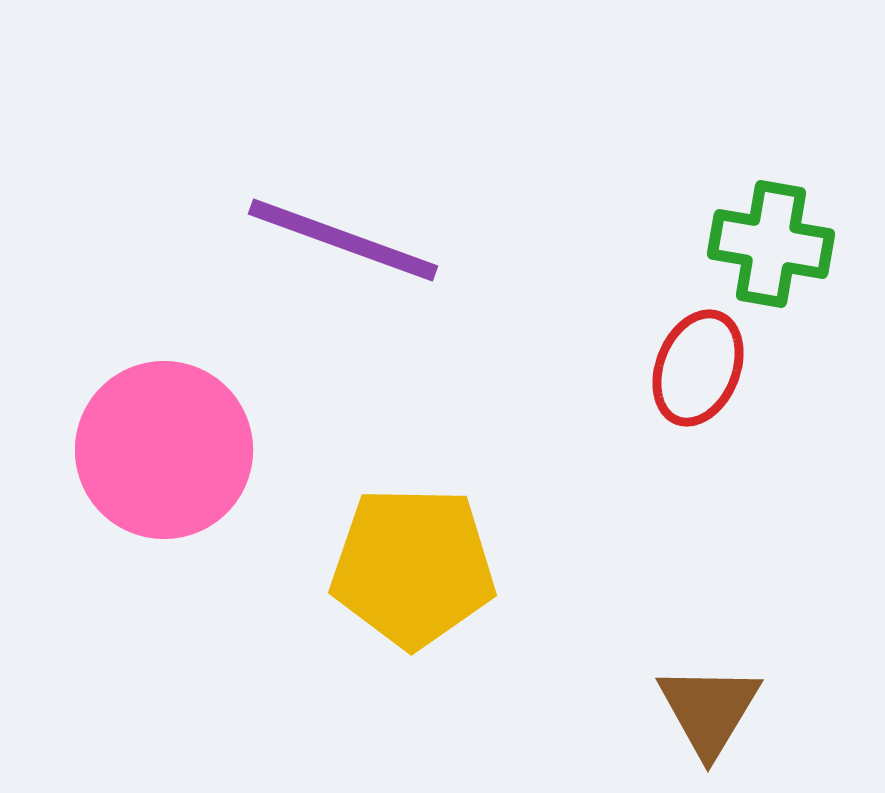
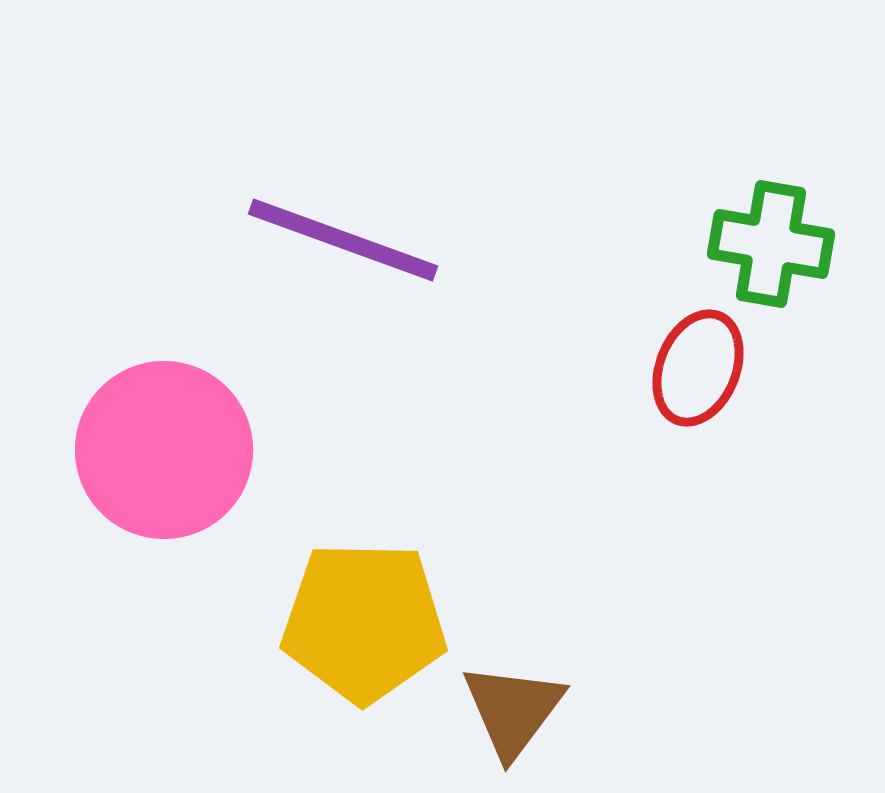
yellow pentagon: moved 49 px left, 55 px down
brown triangle: moved 196 px left; rotated 6 degrees clockwise
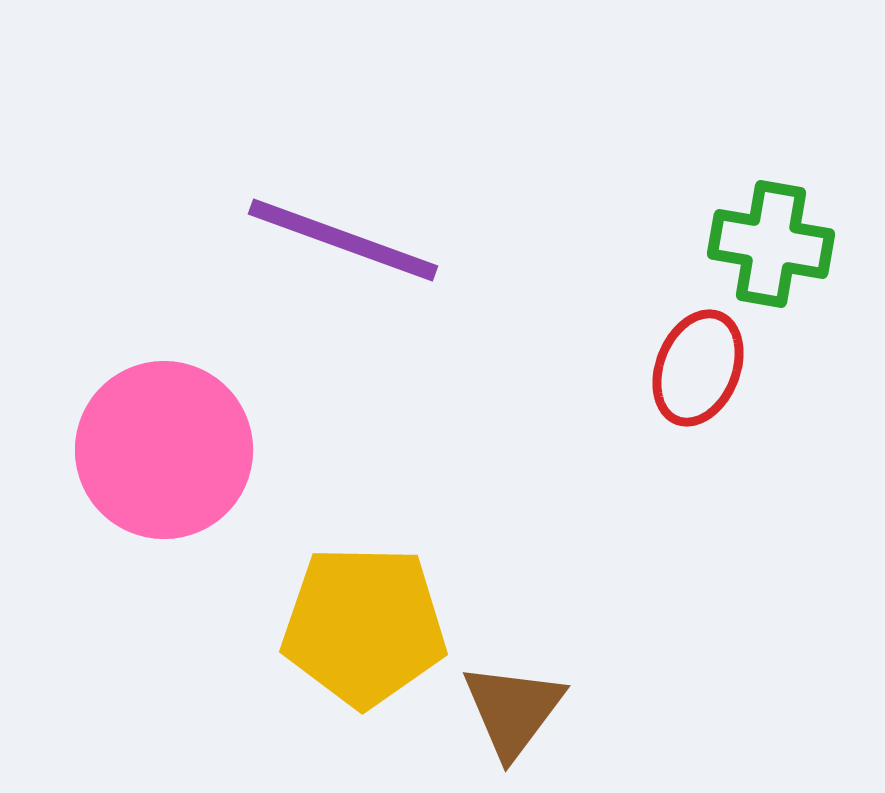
yellow pentagon: moved 4 px down
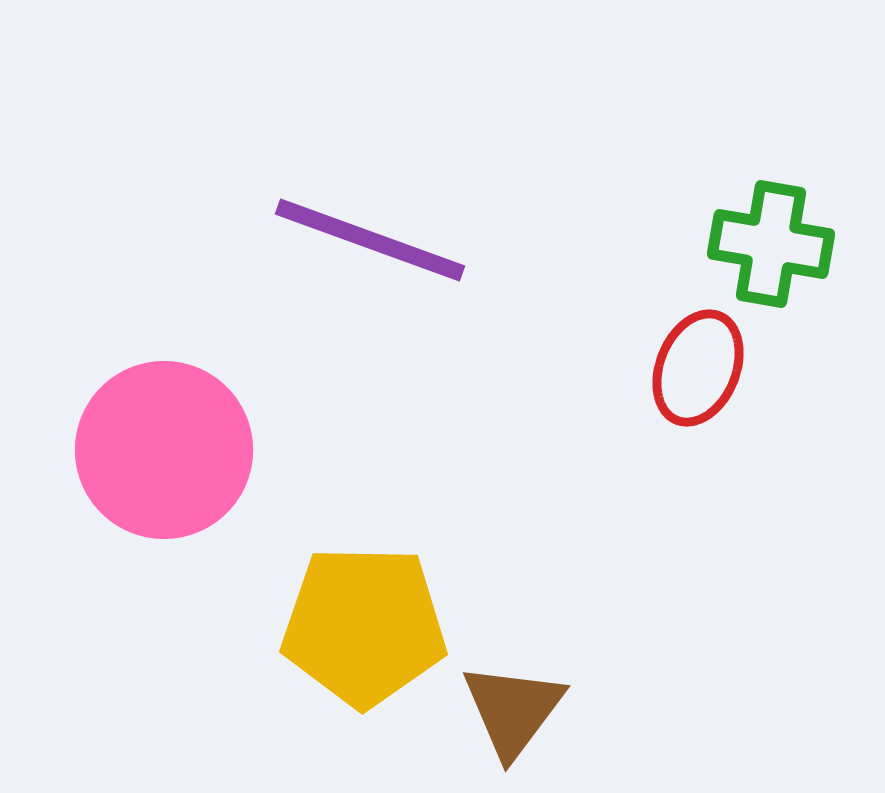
purple line: moved 27 px right
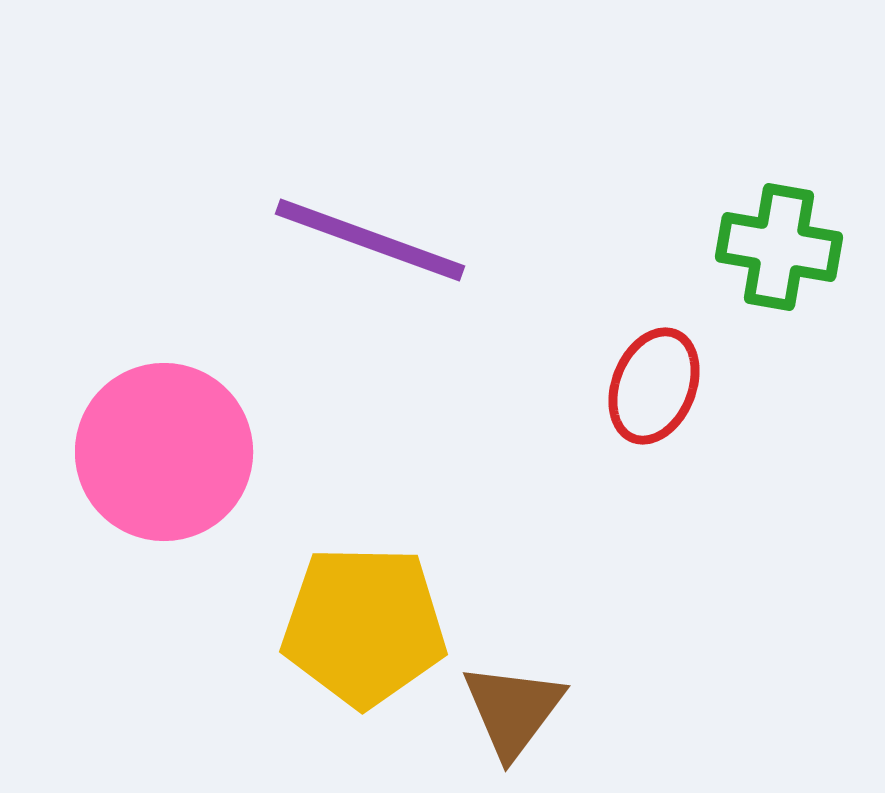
green cross: moved 8 px right, 3 px down
red ellipse: moved 44 px left, 18 px down
pink circle: moved 2 px down
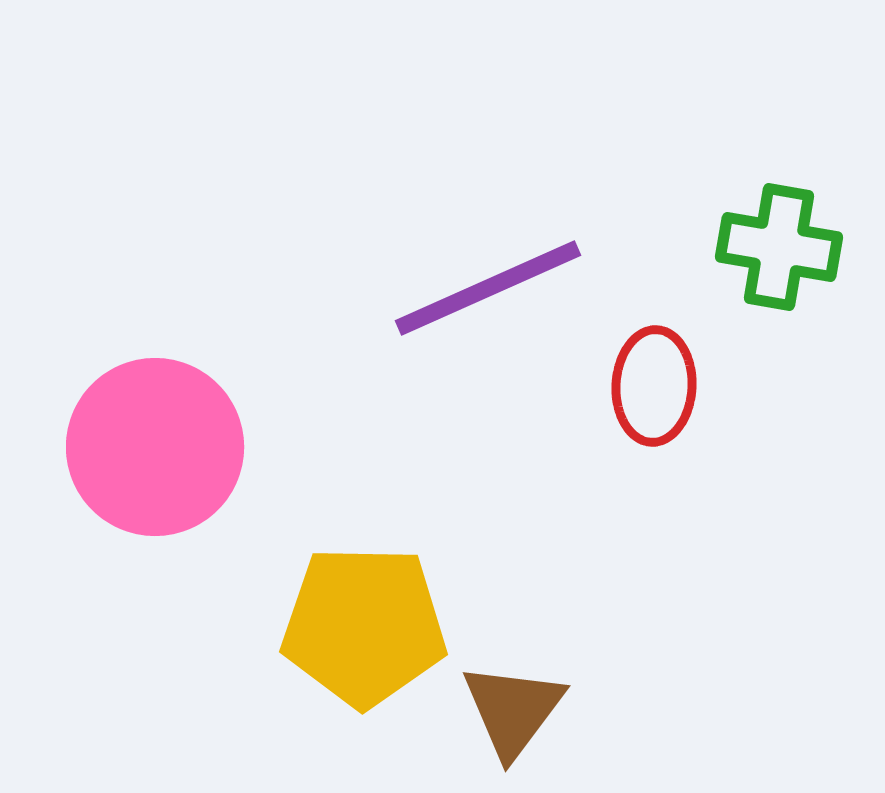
purple line: moved 118 px right, 48 px down; rotated 44 degrees counterclockwise
red ellipse: rotated 19 degrees counterclockwise
pink circle: moved 9 px left, 5 px up
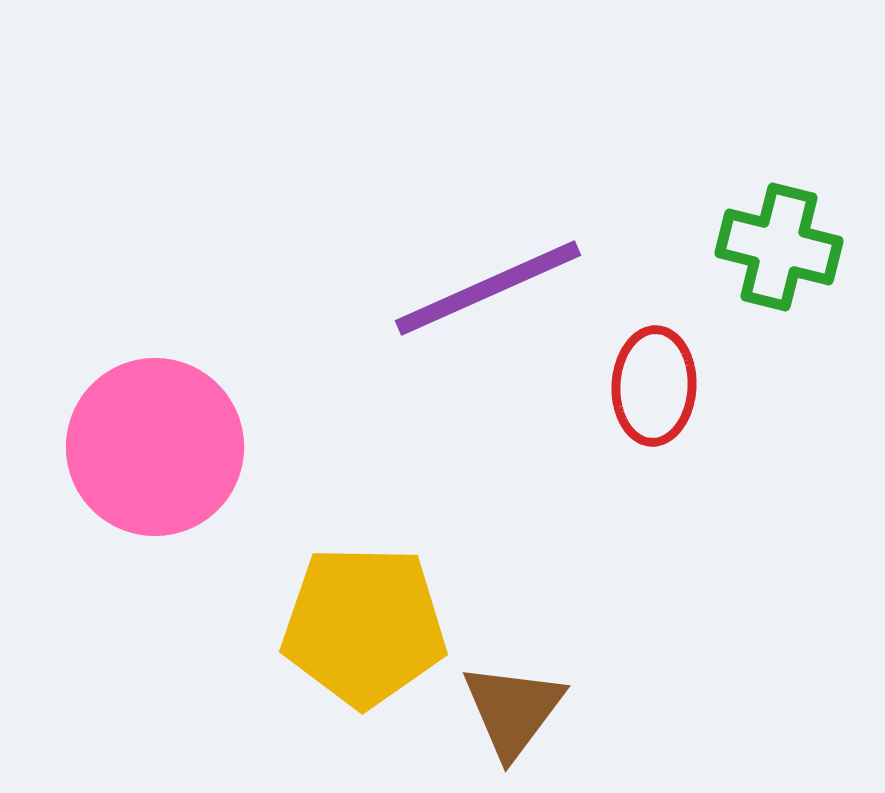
green cross: rotated 4 degrees clockwise
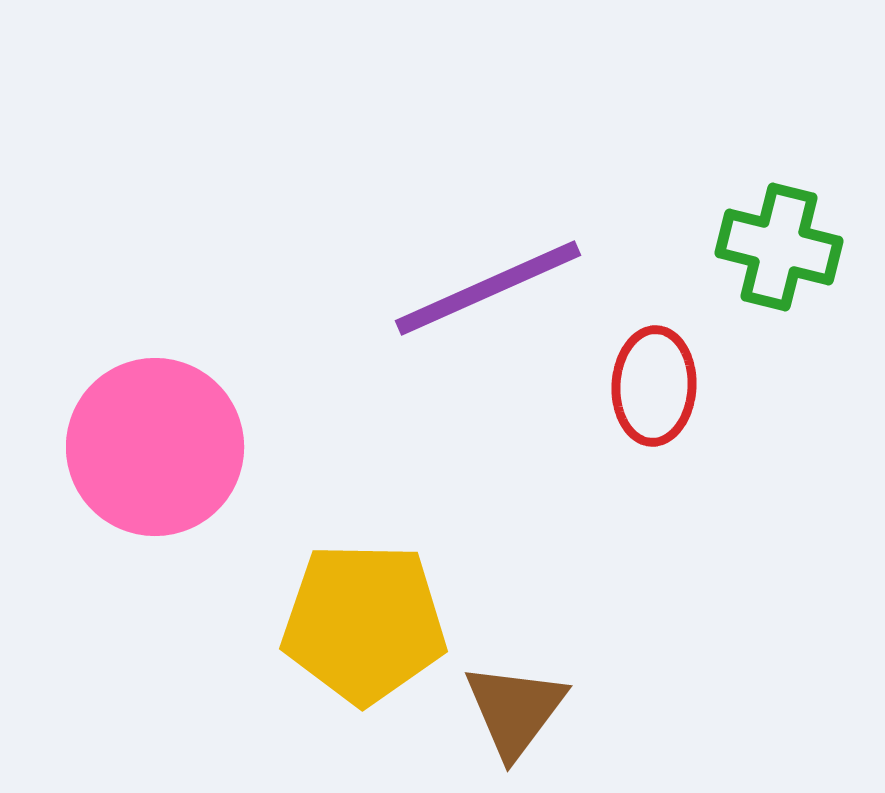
yellow pentagon: moved 3 px up
brown triangle: moved 2 px right
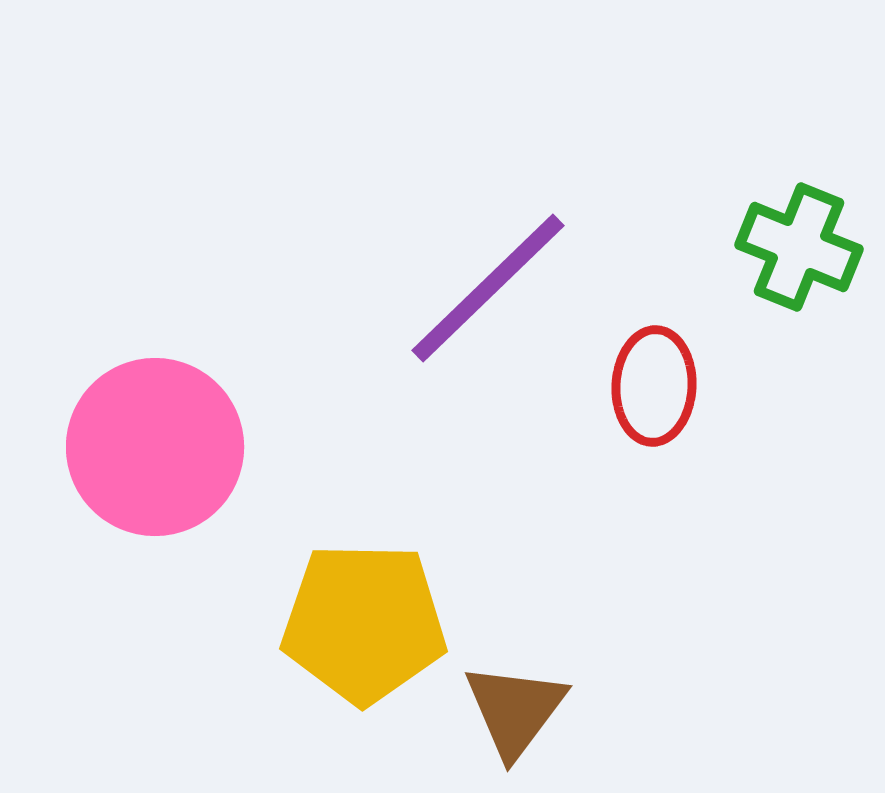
green cross: moved 20 px right; rotated 8 degrees clockwise
purple line: rotated 20 degrees counterclockwise
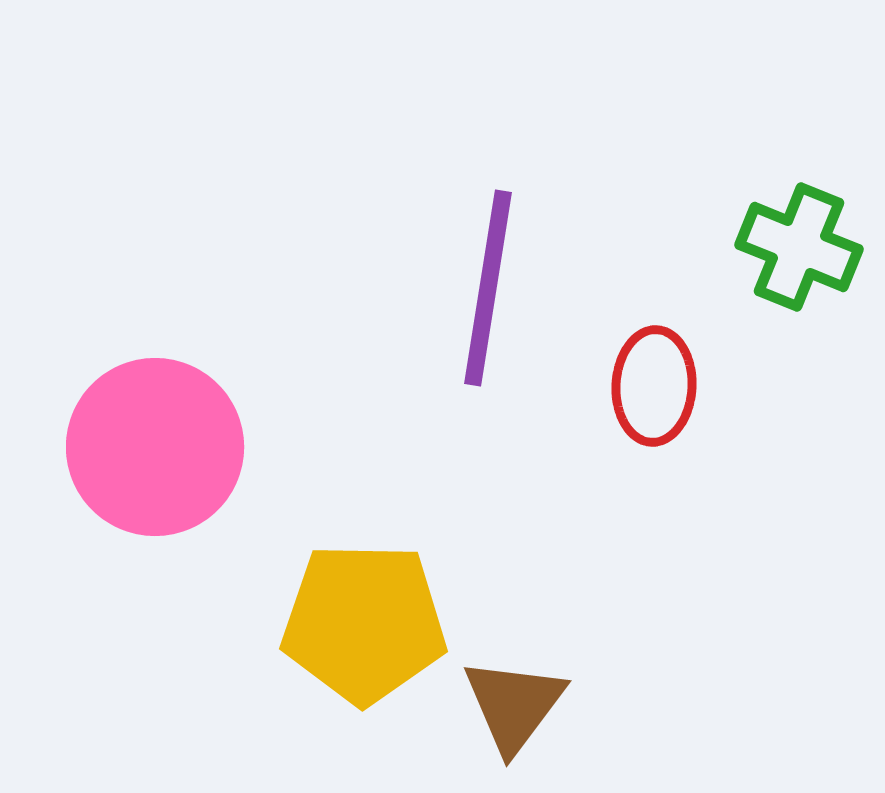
purple line: rotated 37 degrees counterclockwise
brown triangle: moved 1 px left, 5 px up
